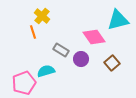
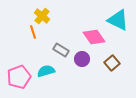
cyan triangle: rotated 40 degrees clockwise
purple circle: moved 1 px right
pink pentagon: moved 5 px left, 6 px up
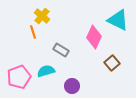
pink diamond: rotated 60 degrees clockwise
purple circle: moved 10 px left, 27 px down
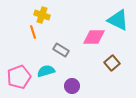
yellow cross: moved 1 px up; rotated 21 degrees counterclockwise
pink diamond: rotated 65 degrees clockwise
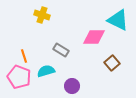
orange line: moved 9 px left, 24 px down
pink pentagon: rotated 30 degrees counterclockwise
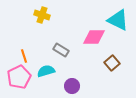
pink pentagon: rotated 25 degrees clockwise
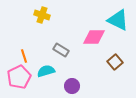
brown square: moved 3 px right, 1 px up
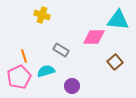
cyan triangle: rotated 20 degrees counterclockwise
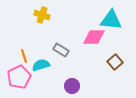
cyan triangle: moved 7 px left
cyan semicircle: moved 5 px left, 6 px up
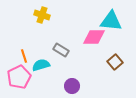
cyan triangle: moved 1 px down
